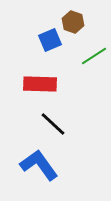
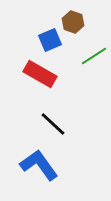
red rectangle: moved 10 px up; rotated 28 degrees clockwise
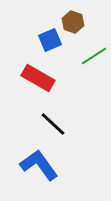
red rectangle: moved 2 px left, 4 px down
